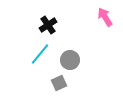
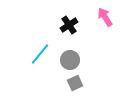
black cross: moved 21 px right
gray square: moved 16 px right
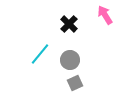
pink arrow: moved 2 px up
black cross: moved 1 px up; rotated 12 degrees counterclockwise
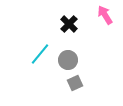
gray circle: moved 2 px left
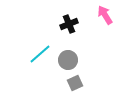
black cross: rotated 24 degrees clockwise
cyan line: rotated 10 degrees clockwise
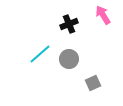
pink arrow: moved 2 px left
gray circle: moved 1 px right, 1 px up
gray square: moved 18 px right
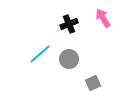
pink arrow: moved 3 px down
